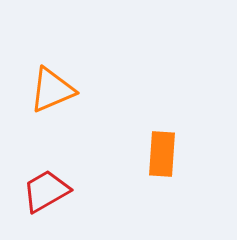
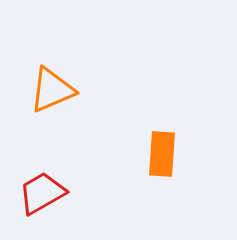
red trapezoid: moved 4 px left, 2 px down
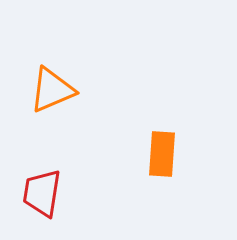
red trapezoid: rotated 51 degrees counterclockwise
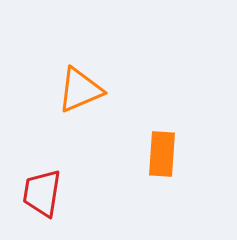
orange triangle: moved 28 px right
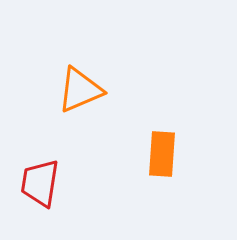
red trapezoid: moved 2 px left, 10 px up
